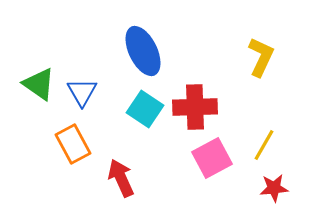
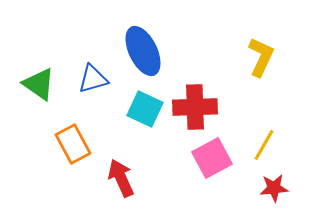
blue triangle: moved 11 px right, 13 px up; rotated 44 degrees clockwise
cyan square: rotated 9 degrees counterclockwise
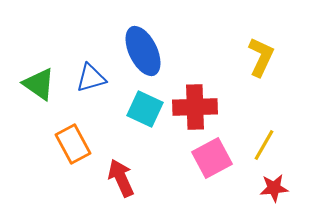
blue triangle: moved 2 px left, 1 px up
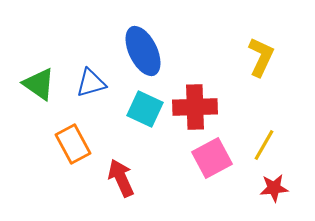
blue triangle: moved 5 px down
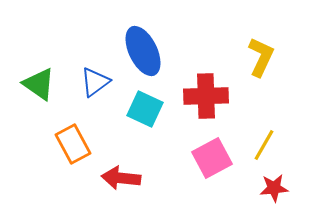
blue triangle: moved 4 px right, 1 px up; rotated 20 degrees counterclockwise
red cross: moved 11 px right, 11 px up
red arrow: rotated 60 degrees counterclockwise
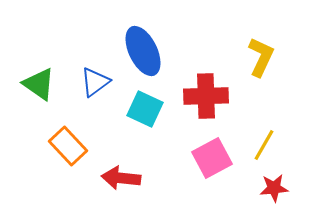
orange rectangle: moved 5 px left, 2 px down; rotated 15 degrees counterclockwise
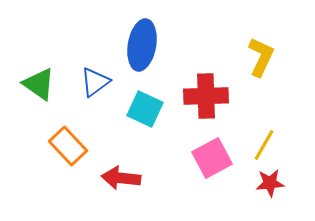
blue ellipse: moved 1 px left, 6 px up; rotated 36 degrees clockwise
red star: moved 4 px left, 5 px up
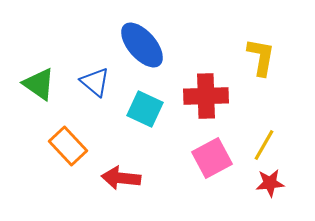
blue ellipse: rotated 51 degrees counterclockwise
yellow L-shape: rotated 15 degrees counterclockwise
blue triangle: rotated 44 degrees counterclockwise
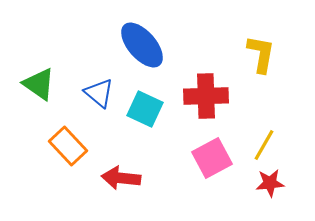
yellow L-shape: moved 3 px up
blue triangle: moved 4 px right, 11 px down
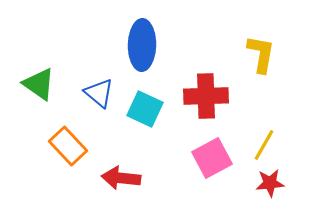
blue ellipse: rotated 42 degrees clockwise
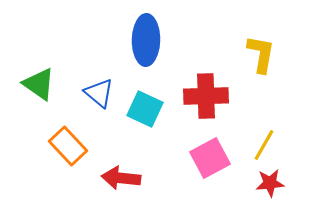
blue ellipse: moved 4 px right, 5 px up
pink square: moved 2 px left
